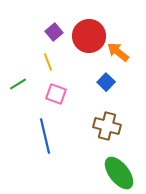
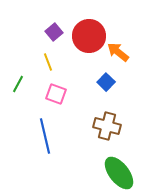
green line: rotated 30 degrees counterclockwise
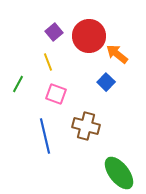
orange arrow: moved 1 px left, 2 px down
brown cross: moved 21 px left
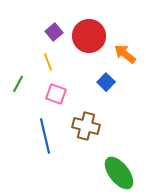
orange arrow: moved 8 px right
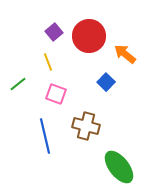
green line: rotated 24 degrees clockwise
green ellipse: moved 6 px up
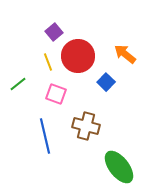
red circle: moved 11 px left, 20 px down
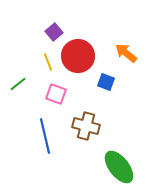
orange arrow: moved 1 px right, 1 px up
blue square: rotated 24 degrees counterclockwise
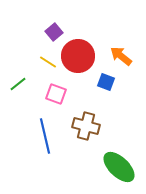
orange arrow: moved 5 px left, 3 px down
yellow line: rotated 36 degrees counterclockwise
green ellipse: rotated 8 degrees counterclockwise
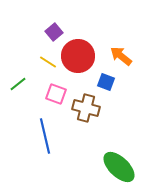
brown cross: moved 18 px up
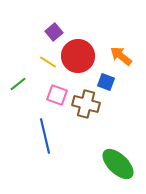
pink square: moved 1 px right, 1 px down
brown cross: moved 4 px up
green ellipse: moved 1 px left, 3 px up
